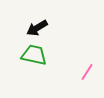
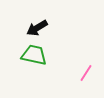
pink line: moved 1 px left, 1 px down
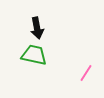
black arrow: rotated 70 degrees counterclockwise
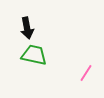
black arrow: moved 10 px left
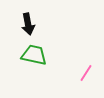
black arrow: moved 1 px right, 4 px up
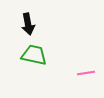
pink line: rotated 48 degrees clockwise
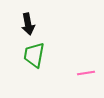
green trapezoid: rotated 92 degrees counterclockwise
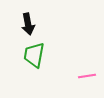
pink line: moved 1 px right, 3 px down
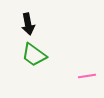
green trapezoid: rotated 64 degrees counterclockwise
